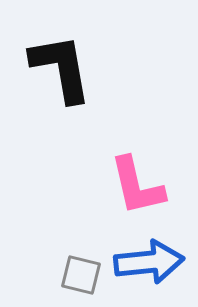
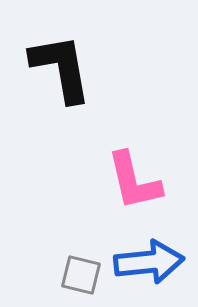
pink L-shape: moved 3 px left, 5 px up
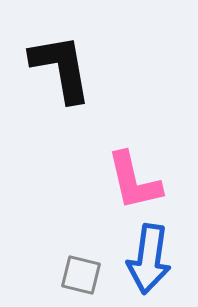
blue arrow: moved 3 px up; rotated 104 degrees clockwise
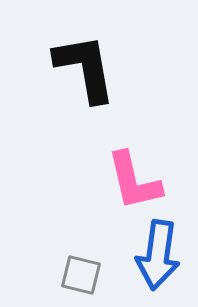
black L-shape: moved 24 px right
blue arrow: moved 9 px right, 4 px up
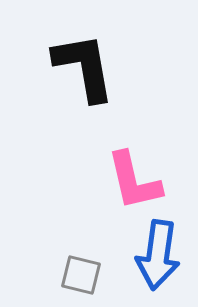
black L-shape: moved 1 px left, 1 px up
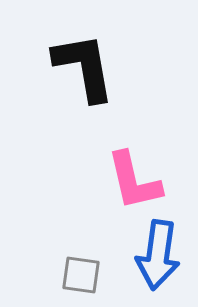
gray square: rotated 6 degrees counterclockwise
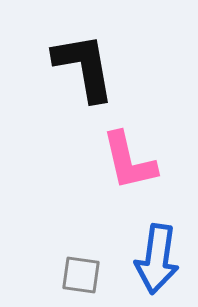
pink L-shape: moved 5 px left, 20 px up
blue arrow: moved 1 px left, 4 px down
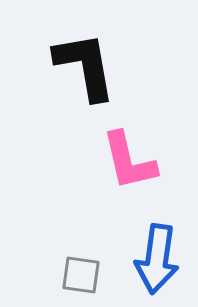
black L-shape: moved 1 px right, 1 px up
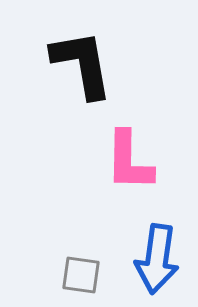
black L-shape: moved 3 px left, 2 px up
pink L-shape: rotated 14 degrees clockwise
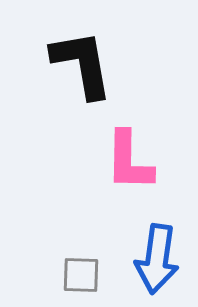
gray square: rotated 6 degrees counterclockwise
